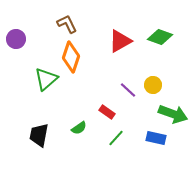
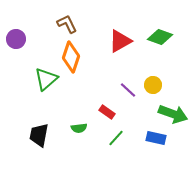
green semicircle: rotated 28 degrees clockwise
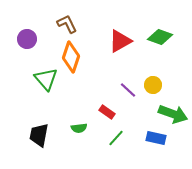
purple circle: moved 11 px right
green triangle: rotated 30 degrees counterclockwise
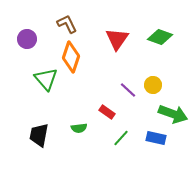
red triangle: moved 3 px left, 2 px up; rotated 25 degrees counterclockwise
green line: moved 5 px right
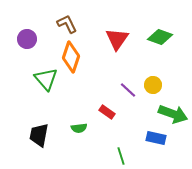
green line: moved 18 px down; rotated 60 degrees counterclockwise
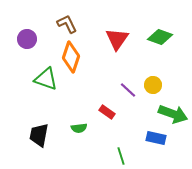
green triangle: rotated 30 degrees counterclockwise
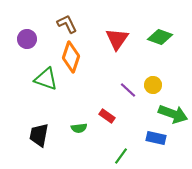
red rectangle: moved 4 px down
green line: rotated 54 degrees clockwise
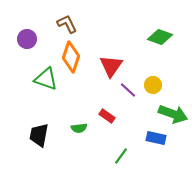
red triangle: moved 6 px left, 27 px down
